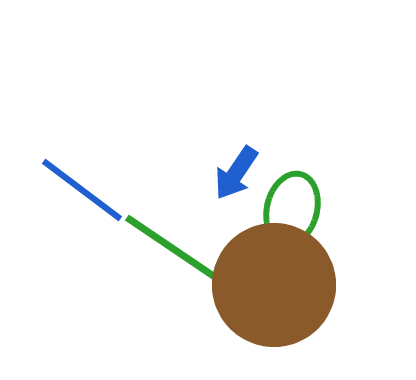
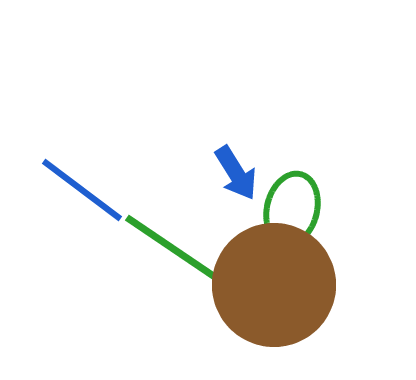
blue arrow: rotated 66 degrees counterclockwise
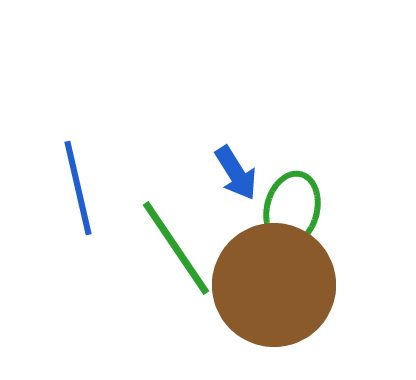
blue line: moved 4 px left, 2 px up; rotated 40 degrees clockwise
green line: moved 4 px right; rotated 22 degrees clockwise
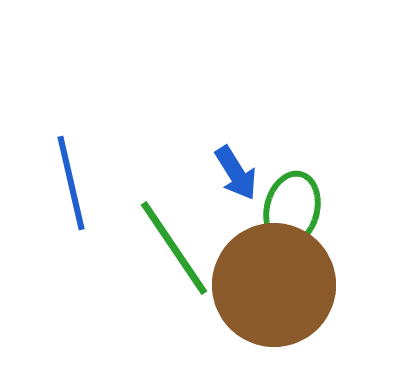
blue line: moved 7 px left, 5 px up
green line: moved 2 px left
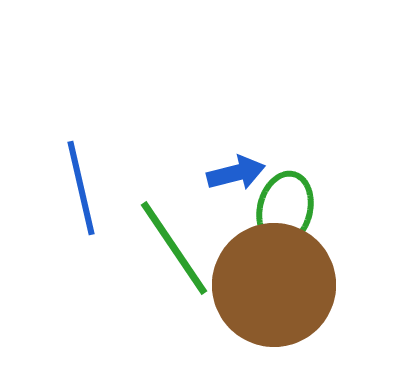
blue arrow: rotated 72 degrees counterclockwise
blue line: moved 10 px right, 5 px down
green ellipse: moved 7 px left
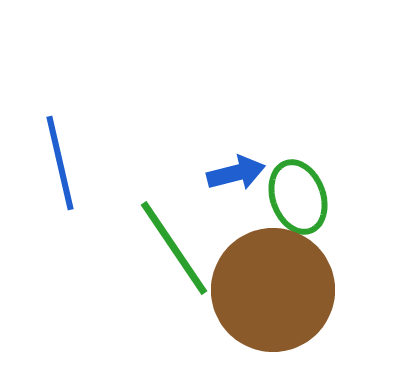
blue line: moved 21 px left, 25 px up
green ellipse: moved 13 px right, 12 px up; rotated 34 degrees counterclockwise
brown circle: moved 1 px left, 5 px down
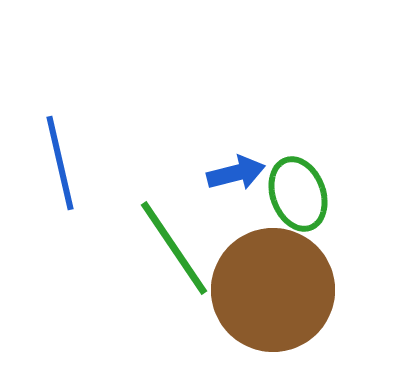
green ellipse: moved 3 px up
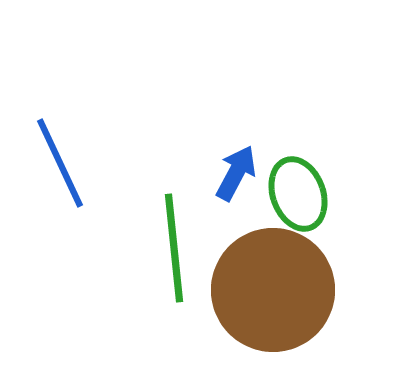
blue line: rotated 12 degrees counterclockwise
blue arrow: rotated 48 degrees counterclockwise
green line: rotated 28 degrees clockwise
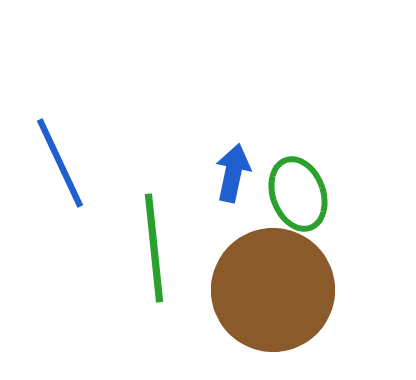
blue arrow: moved 3 px left; rotated 16 degrees counterclockwise
green line: moved 20 px left
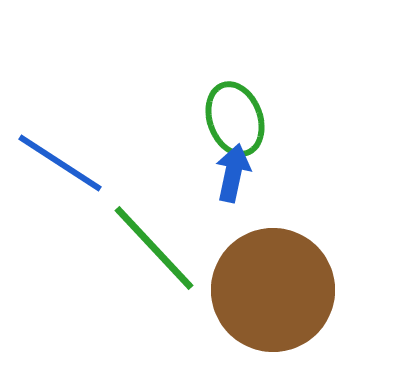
blue line: rotated 32 degrees counterclockwise
green ellipse: moved 63 px left, 75 px up
green line: rotated 37 degrees counterclockwise
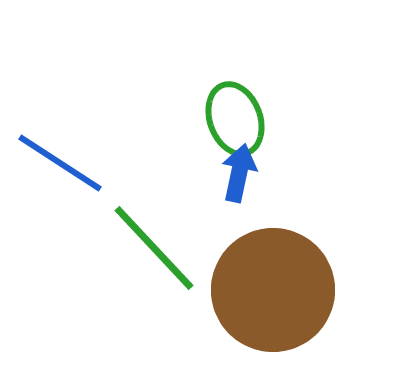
blue arrow: moved 6 px right
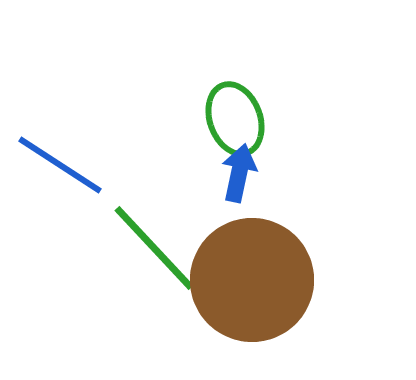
blue line: moved 2 px down
brown circle: moved 21 px left, 10 px up
